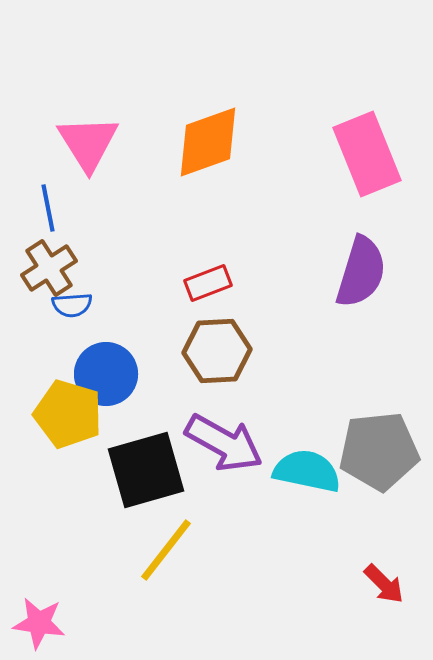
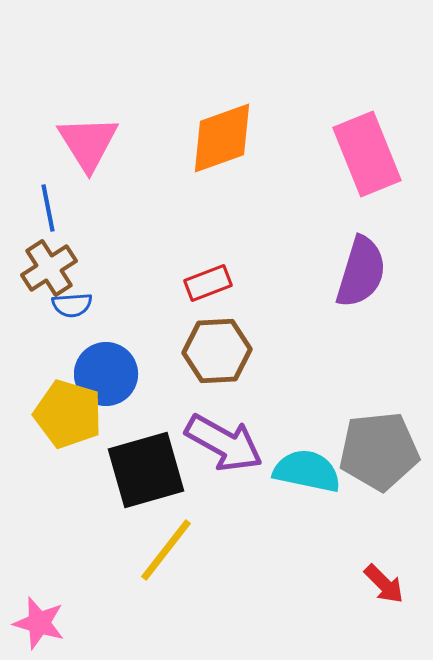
orange diamond: moved 14 px right, 4 px up
pink star: rotated 8 degrees clockwise
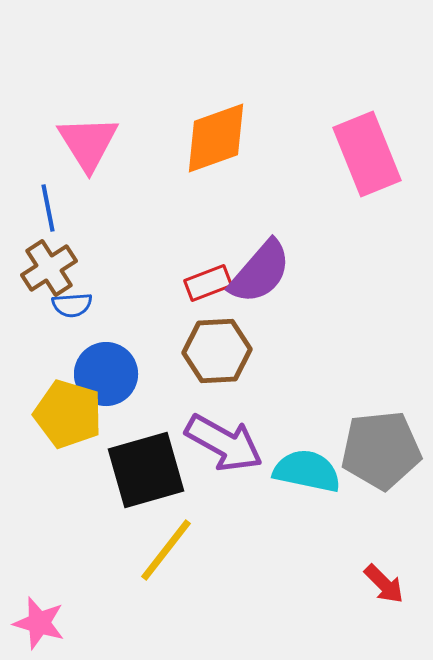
orange diamond: moved 6 px left
purple semicircle: moved 101 px left; rotated 24 degrees clockwise
gray pentagon: moved 2 px right, 1 px up
